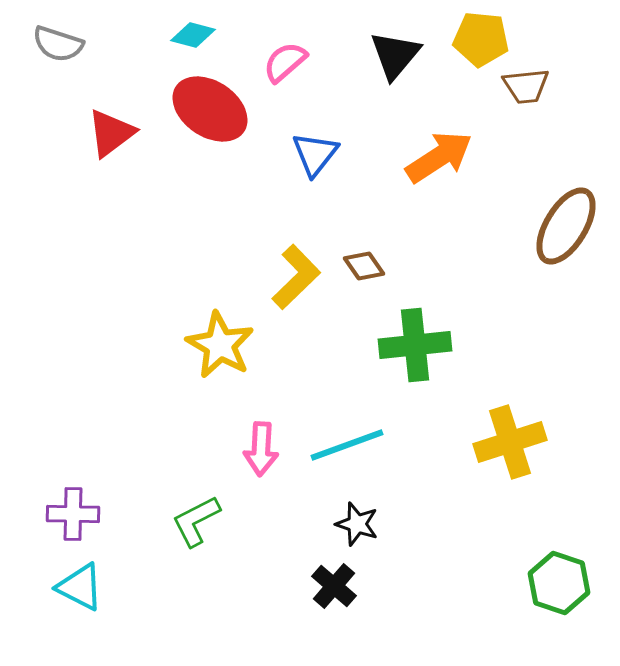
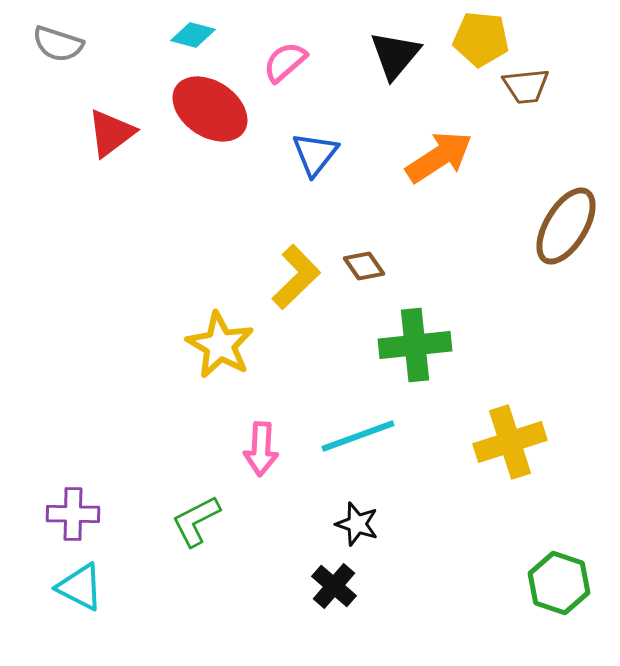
cyan line: moved 11 px right, 9 px up
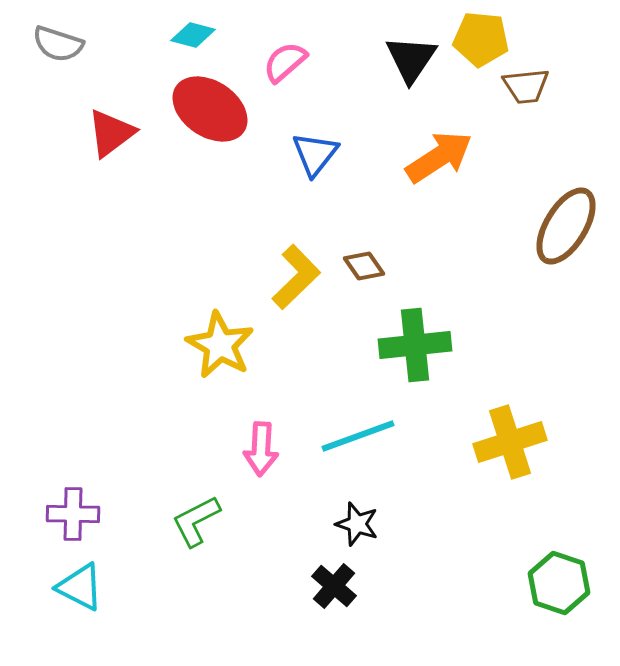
black triangle: moved 16 px right, 4 px down; rotated 6 degrees counterclockwise
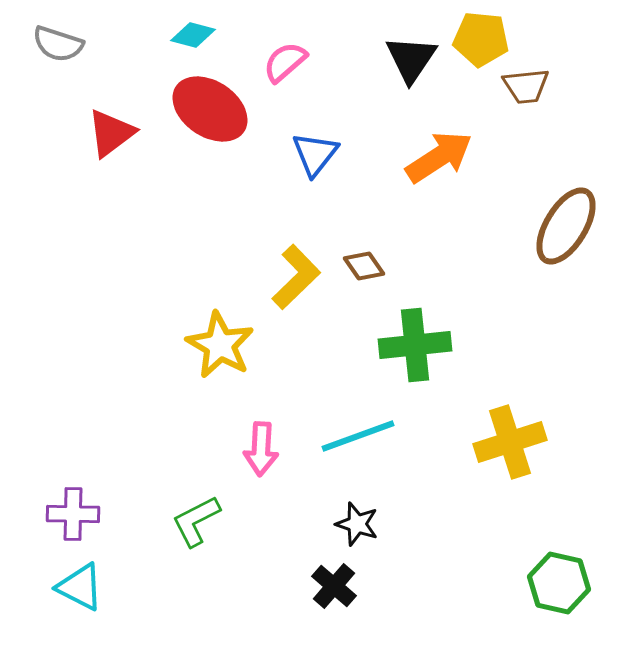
green hexagon: rotated 6 degrees counterclockwise
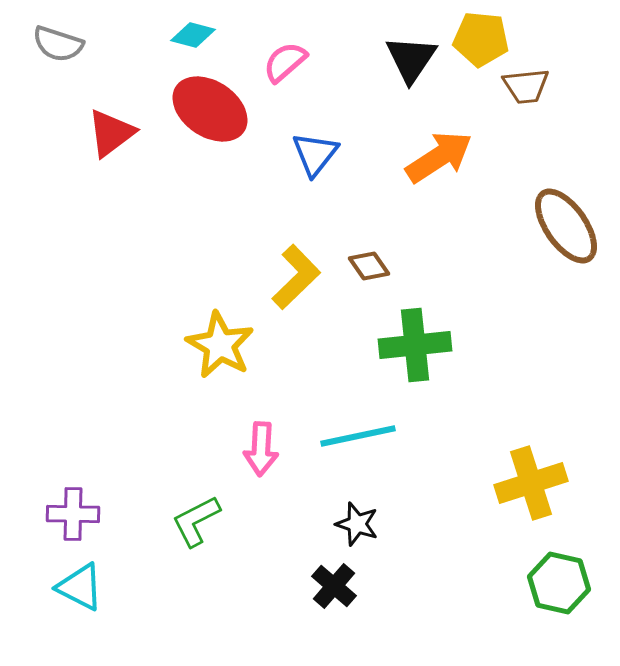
brown ellipse: rotated 66 degrees counterclockwise
brown diamond: moved 5 px right
cyan line: rotated 8 degrees clockwise
yellow cross: moved 21 px right, 41 px down
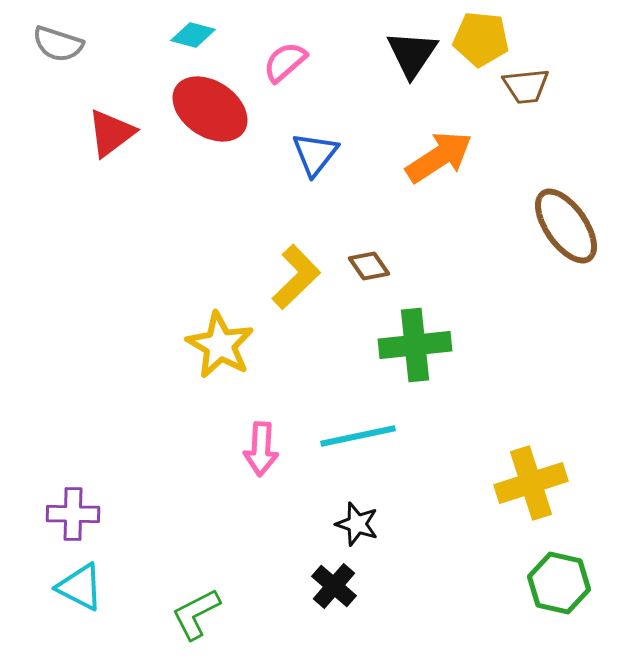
black triangle: moved 1 px right, 5 px up
green L-shape: moved 93 px down
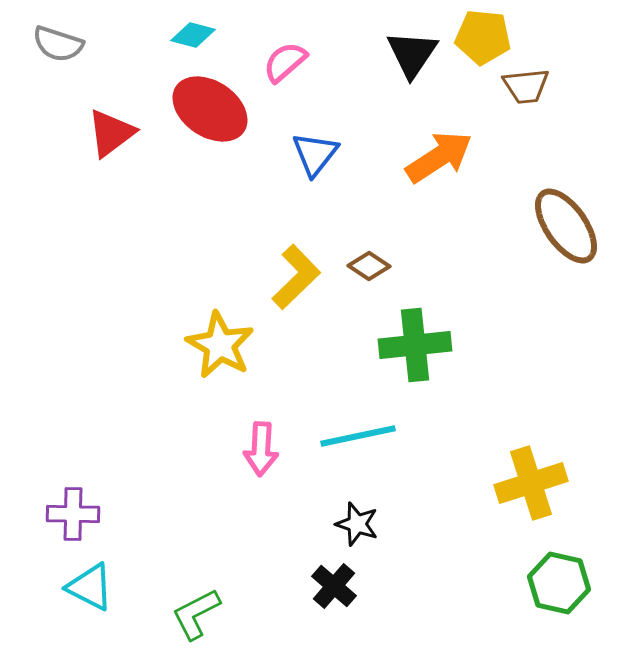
yellow pentagon: moved 2 px right, 2 px up
brown diamond: rotated 21 degrees counterclockwise
cyan triangle: moved 10 px right
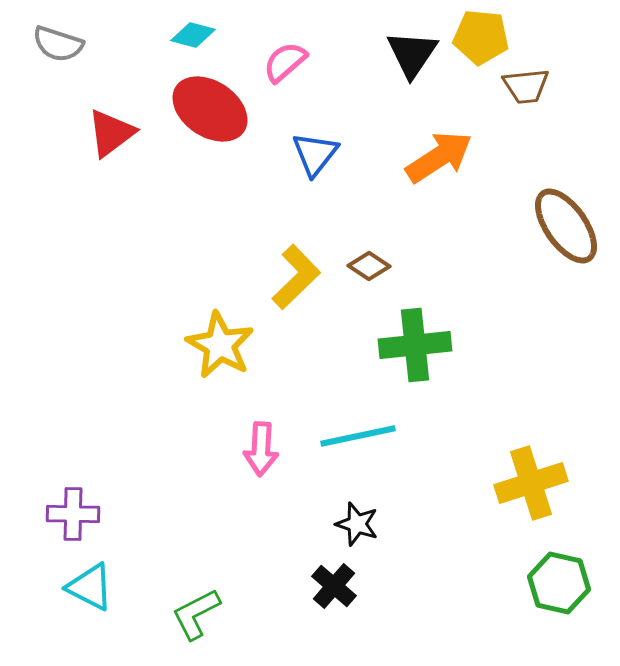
yellow pentagon: moved 2 px left
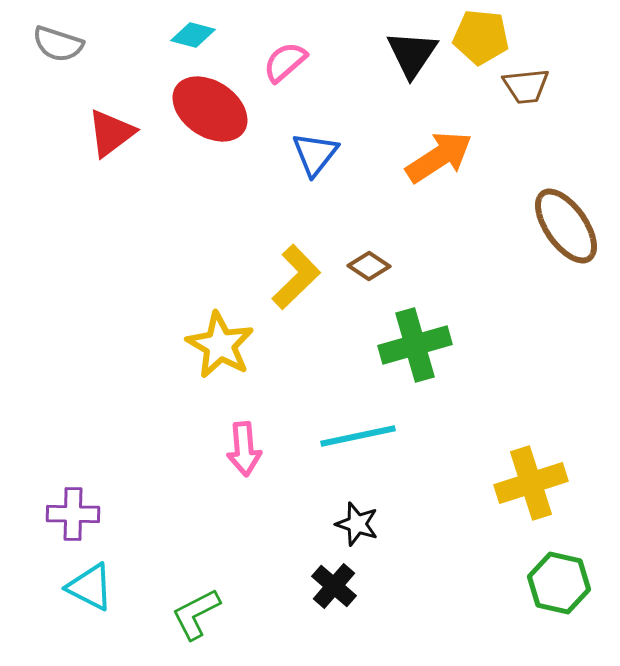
green cross: rotated 10 degrees counterclockwise
pink arrow: moved 17 px left; rotated 8 degrees counterclockwise
